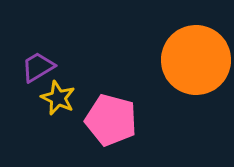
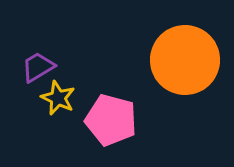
orange circle: moved 11 px left
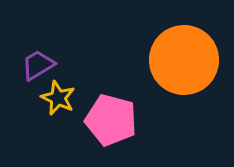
orange circle: moved 1 px left
purple trapezoid: moved 2 px up
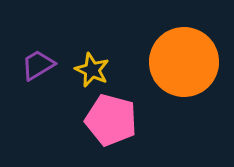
orange circle: moved 2 px down
yellow star: moved 34 px right, 28 px up
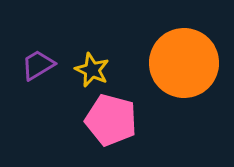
orange circle: moved 1 px down
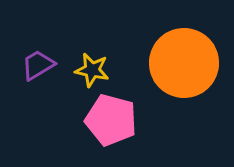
yellow star: rotated 12 degrees counterclockwise
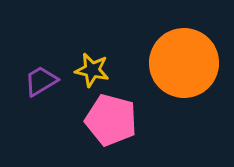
purple trapezoid: moved 3 px right, 16 px down
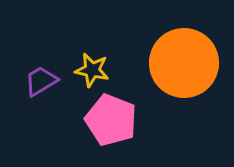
pink pentagon: rotated 6 degrees clockwise
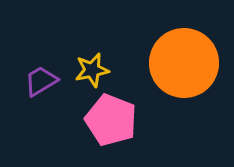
yellow star: rotated 24 degrees counterclockwise
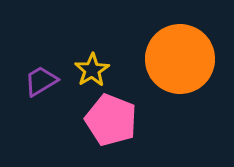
orange circle: moved 4 px left, 4 px up
yellow star: rotated 20 degrees counterclockwise
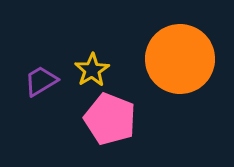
pink pentagon: moved 1 px left, 1 px up
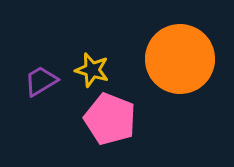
yellow star: rotated 24 degrees counterclockwise
